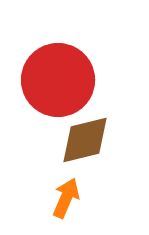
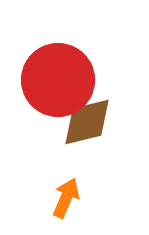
brown diamond: moved 2 px right, 18 px up
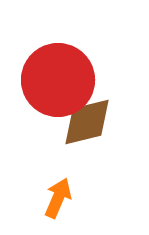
orange arrow: moved 8 px left
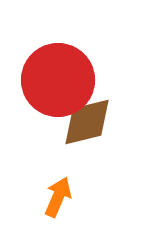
orange arrow: moved 1 px up
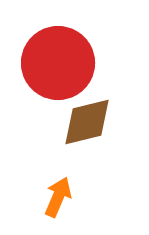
red circle: moved 17 px up
